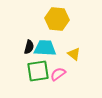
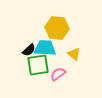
yellow hexagon: moved 9 px down
black semicircle: moved 3 px down; rotated 32 degrees clockwise
green square: moved 6 px up
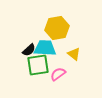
yellow hexagon: rotated 15 degrees counterclockwise
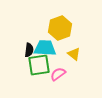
yellow hexagon: moved 3 px right; rotated 10 degrees counterclockwise
black semicircle: rotated 40 degrees counterclockwise
green square: moved 1 px right
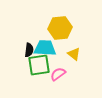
yellow hexagon: rotated 15 degrees clockwise
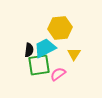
cyan trapezoid: rotated 30 degrees counterclockwise
yellow triangle: rotated 24 degrees clockwise
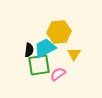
yellow hexagon: moved 1 px left, 4 px down
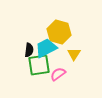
yellow hexagon: rotated 20 degrees clockwise
cyan trapezoid: moved 1 px right
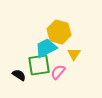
black semicircle: moved 10 px left, 25 px down; rotated 64 degrees counterclockwise
pink semicircle: moved 2 px up; rotated 14 degrees counterclockwise
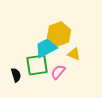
yellow hexagon: moved 2 px down; rotated 25 degrees clockwise
yellow triangle: rotated 40 degrees counterclockwise
green square: moved 2 px left
black semicircle: moved 3 px left; rotated 40 degrees clockwise
